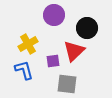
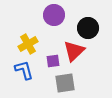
black circle: moved 1 px right
gray square: moved 2 px left, 1 px up; rotated 15 degrees counterclockwise
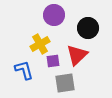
yellow cross: moved 12 px right
red triangle: moved 3 px right, 4 px down
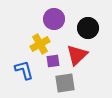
purple circle: moved 4 px down
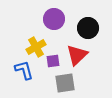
yellow cross: moved 4 px left, 3 px down
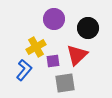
blue L-shape: rotated 55 degrees clockwise
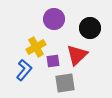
black circle: moved 2 px right
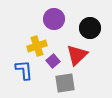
yellow cross: moved 1 px right, 1 px up; rotated 12 degrees clockwise
purple square: rotated 32 degrees counterclockwise
blue L-shape: rotated 45 degrees counterclockwise
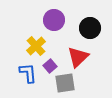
purple circle: moved 1 px down
yellow cross: moved 1 px left; rotated 24 degrees counterclockwise
red triangle: moved 1 px right, 2 px down
purple square: moved 3 px left, 5 px down
blue L-shape: moved 4 px right, 3 px down
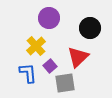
purple circle: moved 5 px left, 2 px up
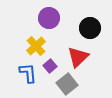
gray square: moved 2 px right, 1 px down; rotated 30 degrees counterclockwise
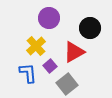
red triangle: moved 4 px left, 5 px up; rotated 15 degrees clockwise
